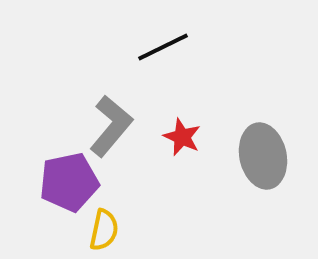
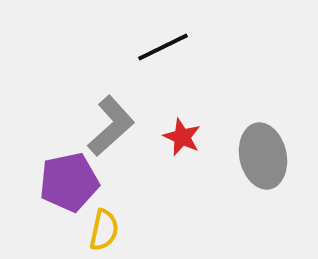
gray L-shape: rotated 8 degrees clockwise
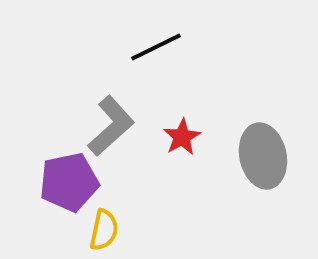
black line: moved 7 px left
red star: rotated 18 degrees clockwise
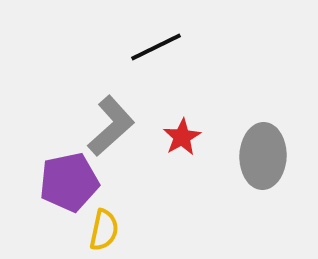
gray ellipse: rotated 14 degrees clockwise
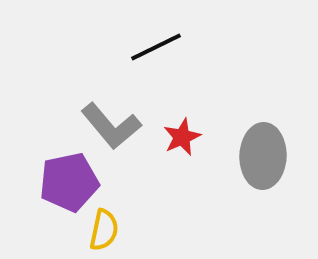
gray L-shape: rotated 92 degrees clockwise
red star: rotated 6 degrees clockwise
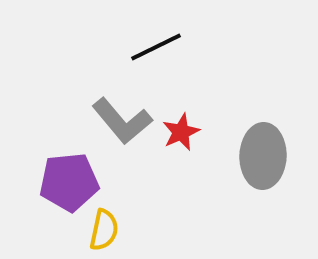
gray L-shape: moved 11 px right, 5 px up
red star: moved 1 px left, 5 px up
purple pentagon: rotated 6 degrees clockwise
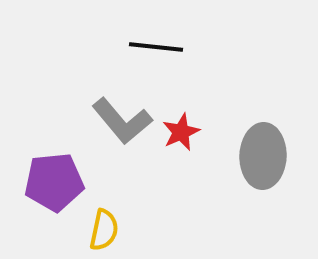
black line: rotated 32 degrees clockwise
purple pentagon: moved 15 px left
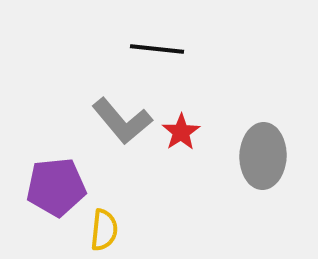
black line: moved 1 px right, 2 px down
red star: rotated 9 degrees counterclockwise
purple pentagon: moved 2 px right, 5 px down
yellow semicircle: rotated 6 degrees counterclockwise
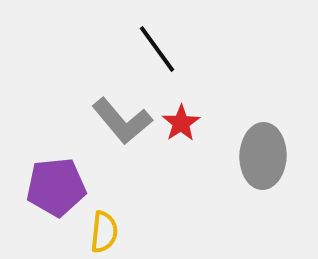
black line: rotated 48 degrees clockwise
red star: moved 9 px up
yellow semicircle: moved 2 px down
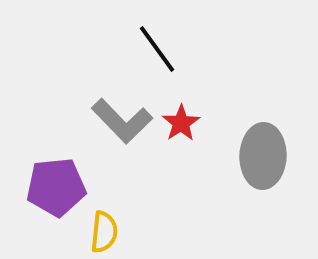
gray L-shape: rotated 4 degrees counterclockwise
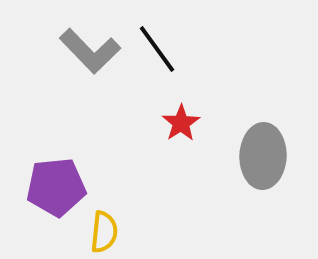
gray L-shape: moved 32 px left, 70 px up
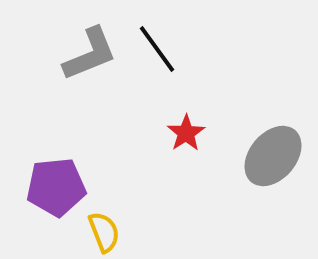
gray L-shape: moved 3 px down; rotated 68 degrees counterclockwise
red star: moved 5 px right, 10 px down
gray ellipse: moved 10 px right; rotated 38 degrees clockwise
yellow semicircle: rotated 27 degrees counterclockwise
